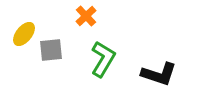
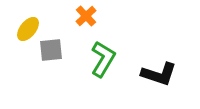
yellow ellipse: moved 4 px right, 5 px up
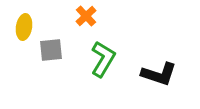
yellow ellipse: moved 4 px left, 2 px up; rotated 30 degrees counterclockwise
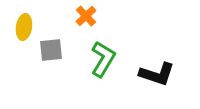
black L-shape: moved 2 px left
